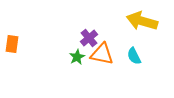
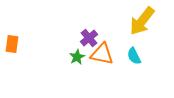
yellow arrow: rotated 68 degrees counterclockwise
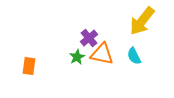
orange rectangle: moved 17 px right, 22 px down
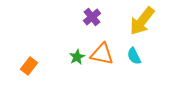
purple cross: moved 3 px right, 21 px up
orange rectangle: rotated 30 degrees clockwise
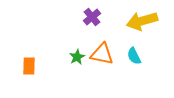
yellow arrow: rotated 36 degrees clockwise
orange rectangle: rotated 36 degrees counterclockwise
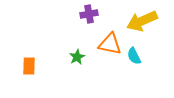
purple cross: moved 3 px left, 3 px up; rotated 30 degrees clockwise
yellow arrow: rotated 8 degrees counterclockwise
orange triangle: moved 8 px right, 10 px up
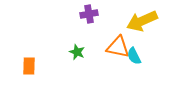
orange triangle: moved 8 px right, 3 px down
green star: moved 5 px up; rotated 21 degrees counterclockwise
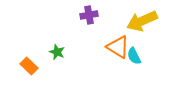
purple cross: moved 1 px down
orange triangle: rotated 20 degrees clockwise
green star: moved 20 px left
orange rectangle: rotated 48 degrees counterclockwise
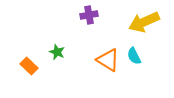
yellow arrow: moved 2 px right, 1 px down
orange triangle: moved 10 px left, 13 px down
